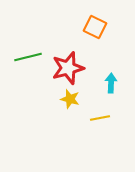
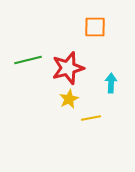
orange square: rotated 25 degrees counterclockwise
green line: moved 3 px down
yellow star: moved 1 px left; rotated 30 degrees clockwise
yellow line: moved 9 px left
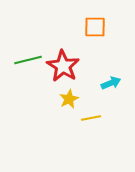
red star: moved 5 px left, 2 px up; rotated 24 degrees counterclockwise
cyan arrow: rotated 66 degrees clockwise
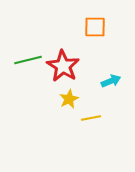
cyan arrow: moved 2 px up
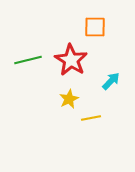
red star: moved 8 px right, 6 px up
cyan arrow: rotated 24 degrees counterclockwise
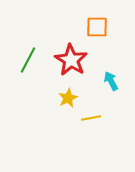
orange square: moved 2 px right
green line: rotated 48 degrees counterclockwise
cyan arrow: rotated 72 degrees counterclockwise
yellow star: moved 1 px left, 1 px up
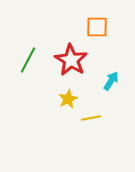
cyan arrow: rotated 60 degrees clockwise
yellow star: moved 1 px down
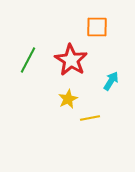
yellow line: moved 1 px left
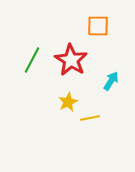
orange square: moved 1 px right, 1 px up
green line: moved 4 px right
yellow star: moved 3 px down
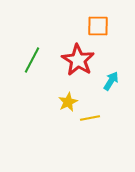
red star: moved 7 px right
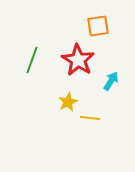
orange square: rotated 10 degrees counterclockwise
green line: rotated 8 degrees counterclockwise
yellow line: rotated 18 degrees clockwise
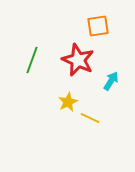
red star: rotated 8 degrees counterclockwise
yellow line: rotated 18 degrees clockwise
